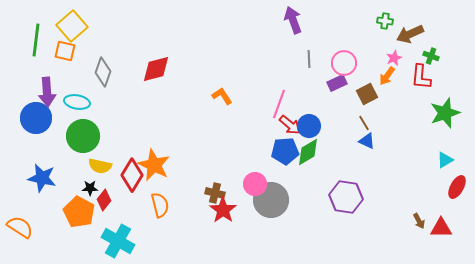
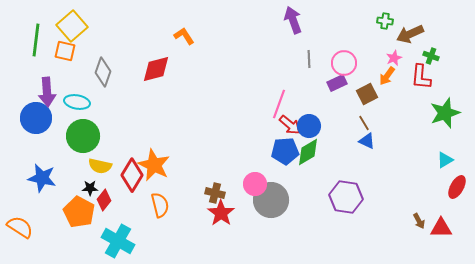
orange L-shape at (222, 96): moved 38 px left, 60 px up
red star at (223, 210): moved 2 px left, 3 px down
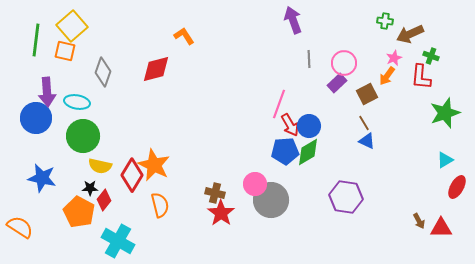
purple rectangle at (337, 83): rotated 18 degrees counterclockwise
red arrow at (290, 125): rotated 20 degrees clockwise
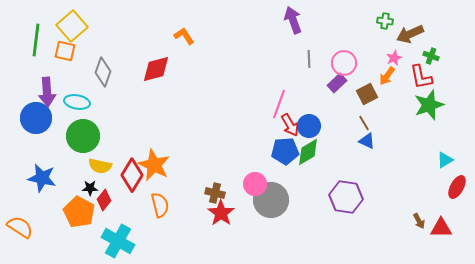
red L-shape at (421, 77): rotated 16 degrees counterclockwise
green star at (445, 113): moved 16 px left, 8 px up
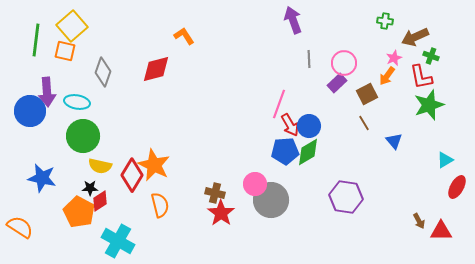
brown arrow at (410, 34): moved 5 px right, 3 px down
blue circle at (36, 118): moved 6 px left, 7 px up
blue triangle at (367, 141): moved 27 px right; rotated 24 degrees clockwise
red diamond at (104, 200): moved 4 px left, 1 px down; rotated 20 degrees clockwise
red triangle at (441, 228): moved 3 px down
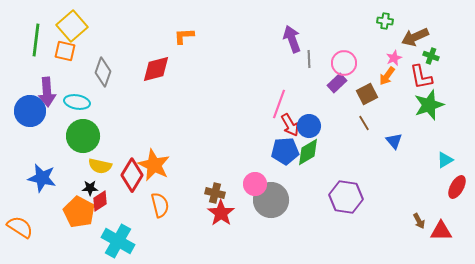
purple arrow at (293, 20): moved 1 px left, 19 px down
orange L-shape at (184, 36): rotated 60 degrees counterclockwise
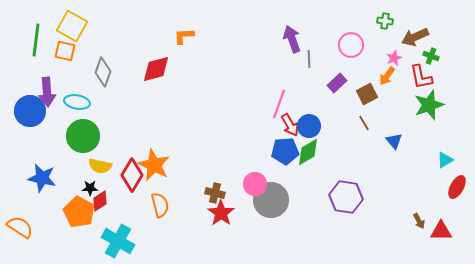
yellow square at (72, 26): rotated 20 degrees counterclockwise
pink circle at (344, 63): moved 7 px right, 18 px up
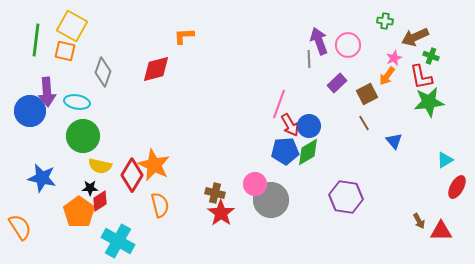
purple arrow at (292, 39): moved 27 px right, 2 px down
pink circle at (351, 45): moved 3 px left
green star at (429, 105): moved 3 px up; rotated 12 degrees clockwise
orange pentagon at (79, 212): rotated 8 degrees clockwise
orange semicircle at (20, 227): rotated 24 degrees clockwise
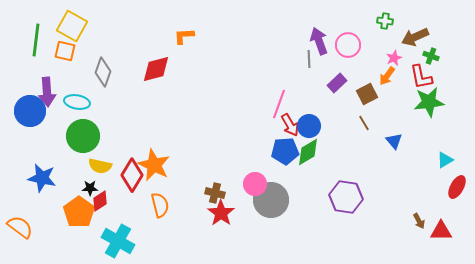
orange semicircle at (20, 227): rotated 20 degrees counterclockwise
